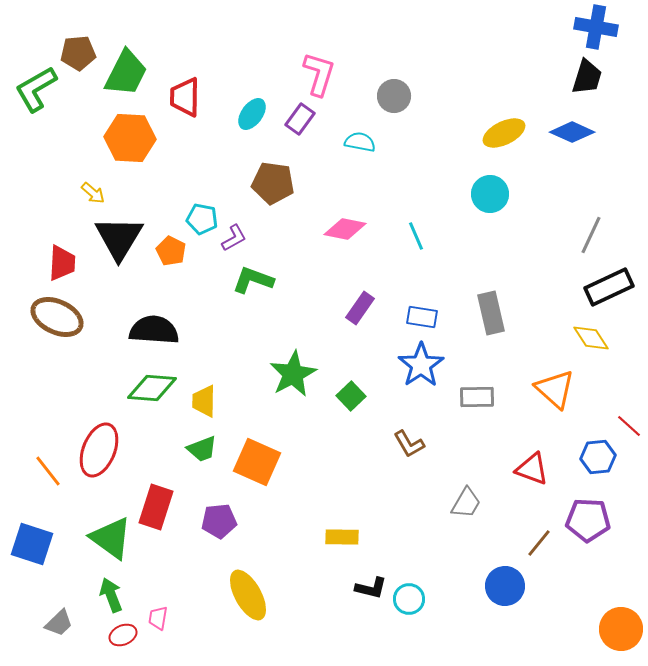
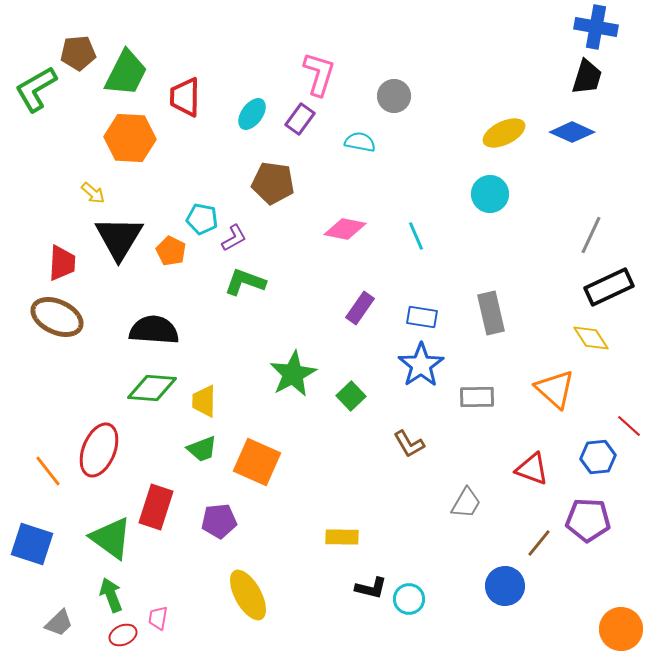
green L-shape at (253, 280): moved 8 px left, 2 px down
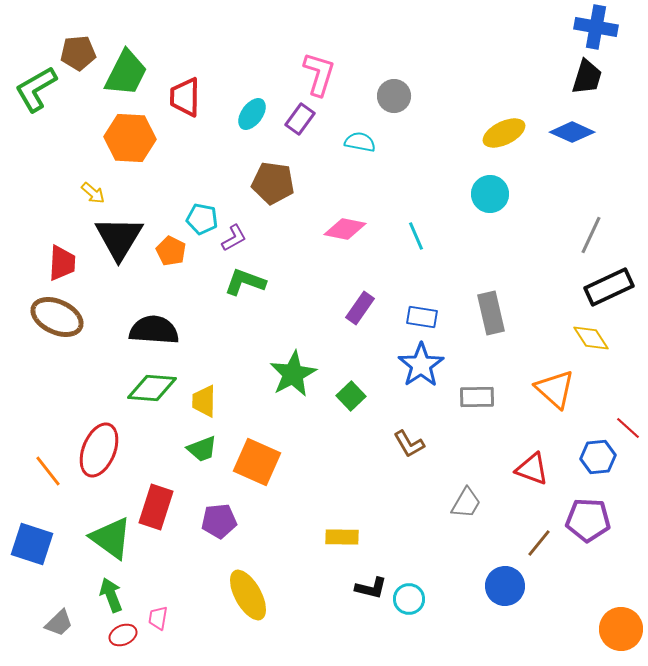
red line at (629, 426): moved 1 px left, 2 px down
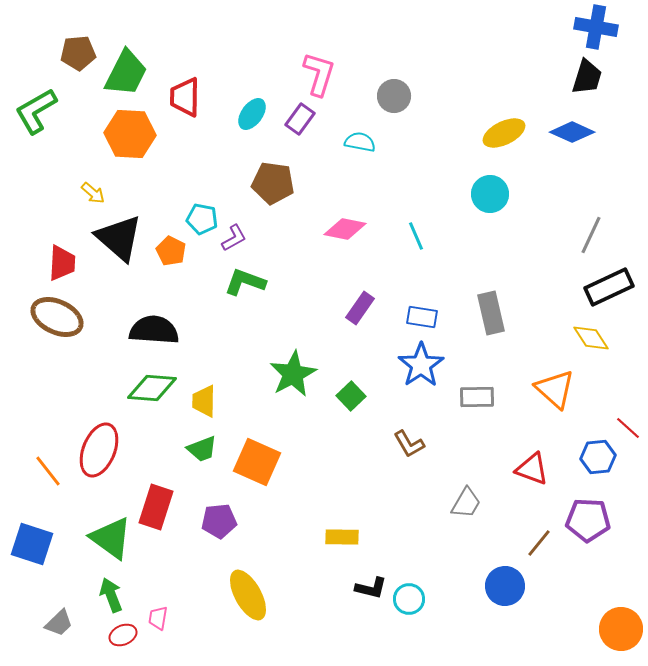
green L-shape at (36, 89): moved 22 px down
orange hexagon at (130, 138): moved 4 px up
black triangle at (119, 238): rotated 20 degrees counterclockwise
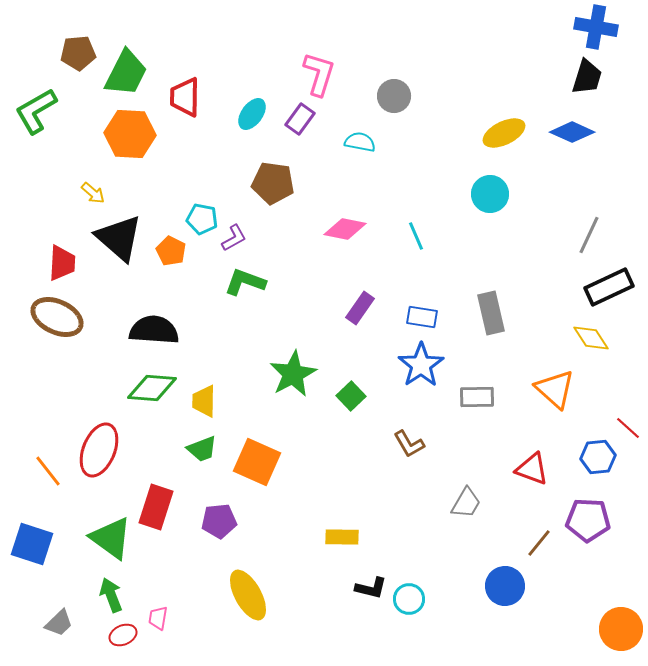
gray line at (591, 235): moved 2 px left
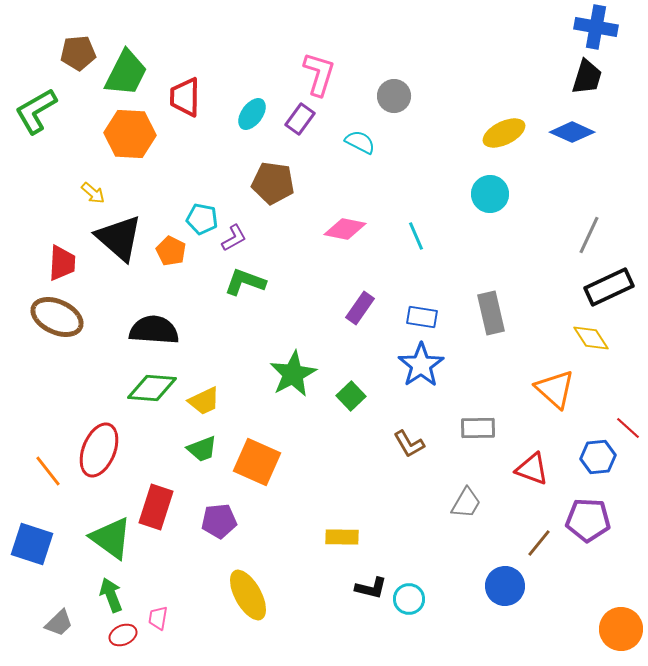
cyan semicircle at (360, 142): rotated 16 degrees clockwise
gray rectangle at (477, 397): moved 1 px right, 31 px down
yellow trapezoid at (204, 401): rotated 116 degrees counterclockwise
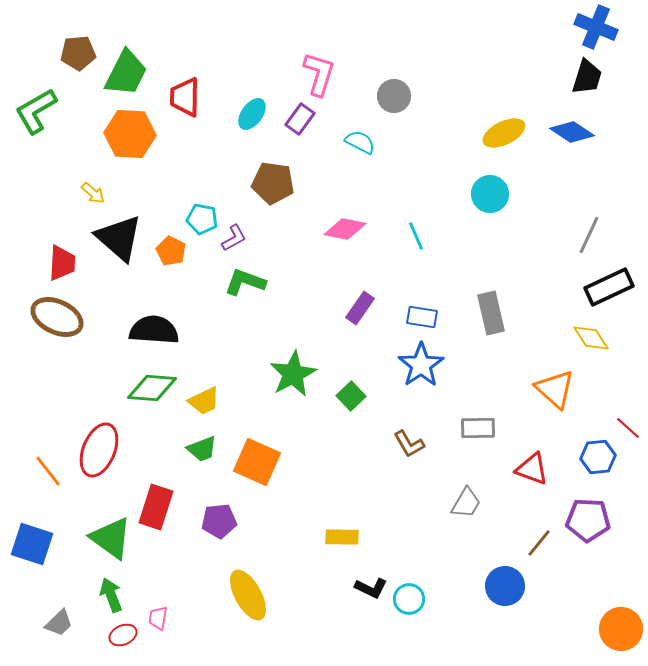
blue cross at (596, 27): rotated 12 degrees clockwise
blue diamond at (572, 132): rotated 9 degrees clockwise
black L-shape at (371, 588): rotated 12 degrees clockwise
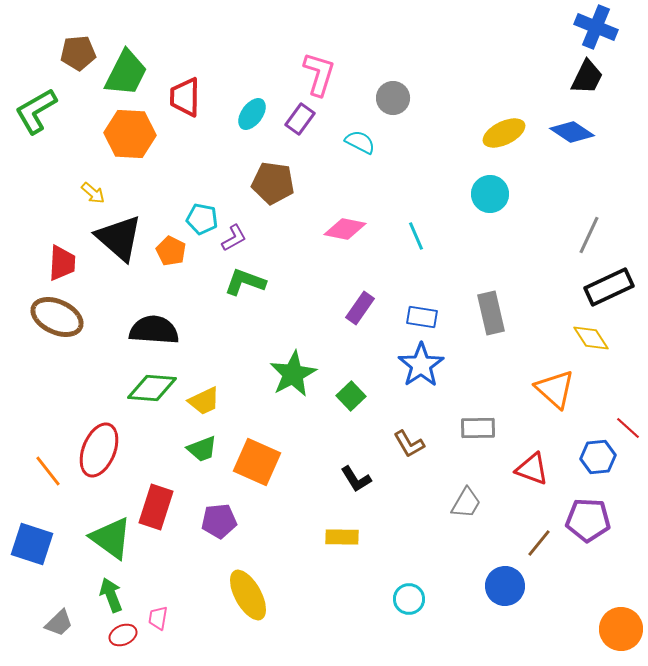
black trapezoid at (587, 77): rotated 9 degrees clockwise
gray circle at (394, 96): moved 1 px left, 2 px down
black L-shape at (371, 588): moved 15 px left, 109 px up; rotated 32 degrees clockwise
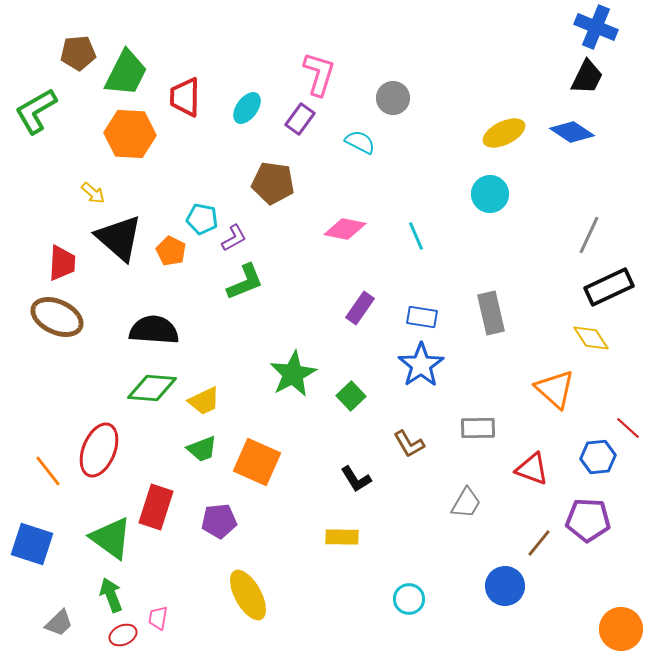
cyan ellipse at (252, 114): moved 5 px left, 6 px up
green L-shape at (245, 282): rotated 138 degrees clockwise
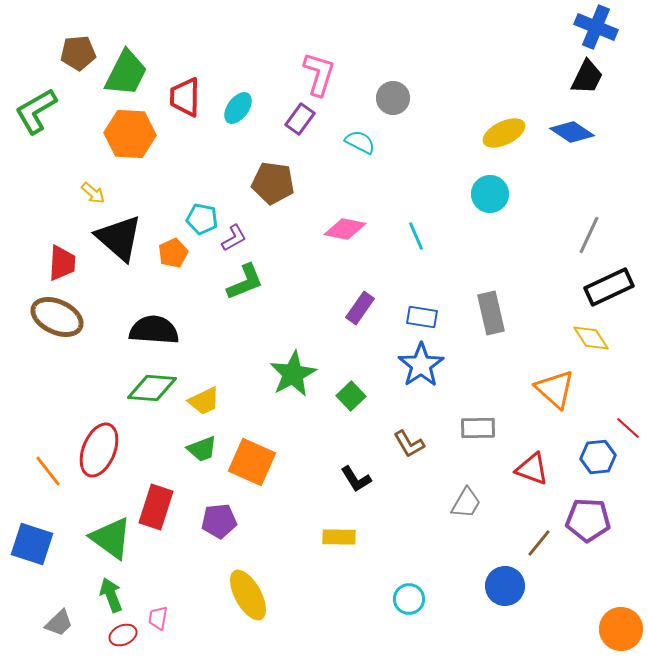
cyan ellipse at (247, 108): moved 9 px left
orange pentagon at (171, 251): moved 2 px right, 2 px down; rotated 20 degrees clockwise
orange square at (257, 462): moved 5 px left
yellow rectangle at (342, 537): moved 3 px left
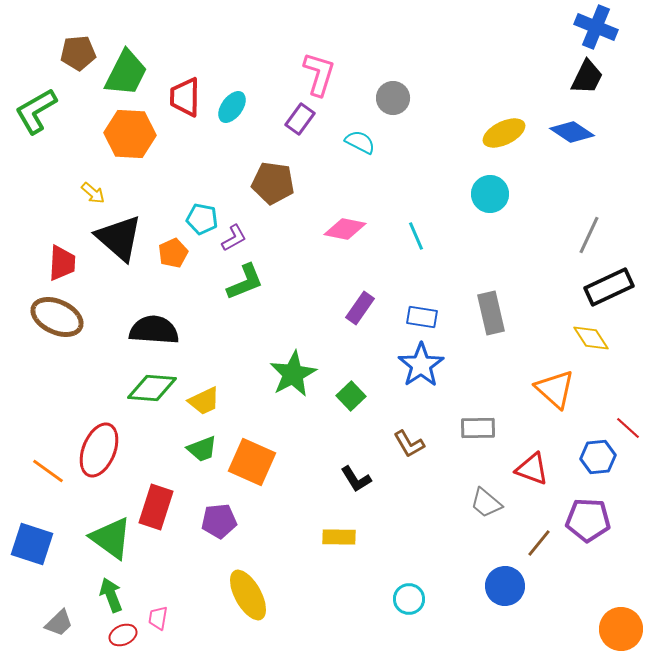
cyan ellipse at (238, 108): moved 6 px left, 1 px up
orange line at (48, 471): rotated 16 degrees counterclockwise
gray trapezoid at (466, 503): moved 20 px right; rotated 100 degrees clockwise
